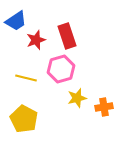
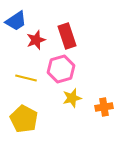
yellow star: moved 5 px left
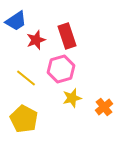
yellow line: rotated 25 degrees clockwise
orange cross: rotated 30 degrees counterclockwise
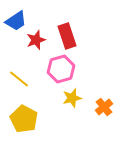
yellow line: moved 7 px left, 1 px down
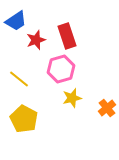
orange cross: moved 3 px right, 1 px down
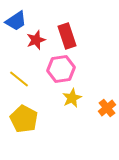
pink hexagon: rotated 8 degrees clockwise
yellow star: rotated 12 degrees counterclockwise
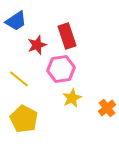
red star: moved 1 px right, 5 px down
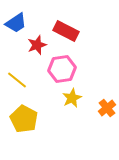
blue trapezoid: moved 2 px down
red rectangle: moved 1 px left, 5 px up; rotated 45 degrees counterclockwise
pink hexagon: moved 1 px right
yellow line: moved 2 px left, 1 px down
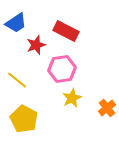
red star: moved 1 px left
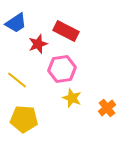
red star: moved 2 px right, 1 px up
yellow star: rotated 24 degrees counterclockwise
yellow pentagon: rotated 24 degrees counterclockwise
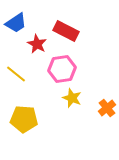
red star: moved 1 px left; rotated 24 degrees counterclockwise
yellow line: moved 1 px left, 6 px up
